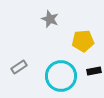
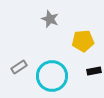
cyan circle: moved 9 px left
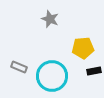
yellow pentagon: moved 7 px down
gray rectangle: rotated 56 degrees clockwise
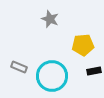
yellow pentagon: moved 3 px up
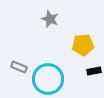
cyan circle: moved 4 px left, 3 px down
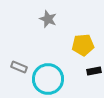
gray star: moved 2 px left
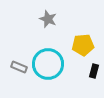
black rectangle: rotated 64 degrees counterclockwise
cyan circle: moved 15 px up
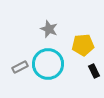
gray star: moved 1 px right, 10 px down
gray rectangle: moved 1 px right; rotated 49 degrees counterclockwise
black rectangle: rotated 40 degrees counterclockwise
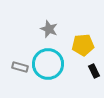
gray rectangle: rotated 42 degrees clockwise
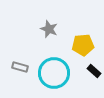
cyan circle: moved 6 px right, 9 px down
black rectangle: rotated 24 degrees counterclockwise
